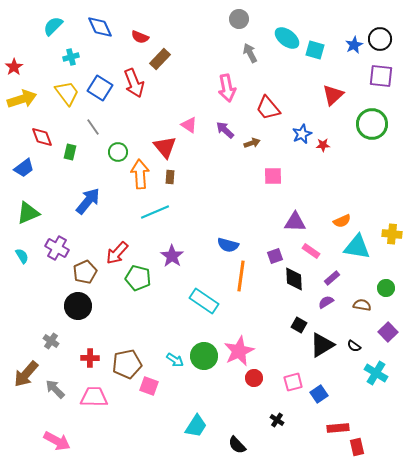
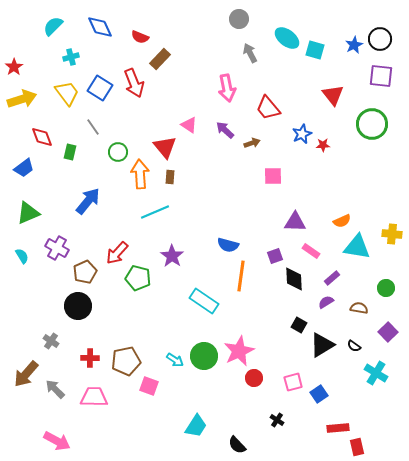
red triangle at (333, 95): rotated 25 degrees counterclockwise
brown semicircle at (362, 305): moved 3 px left, 3 px down
brown pentagon at (127, 364): moved 1 px left, 3 px up
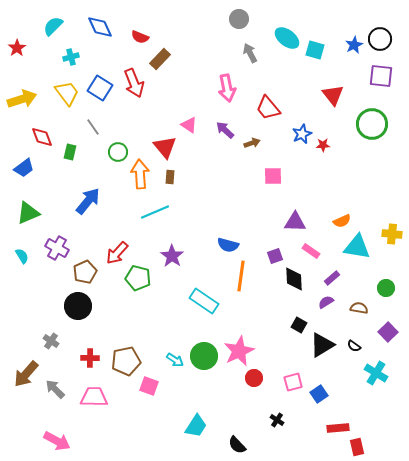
red star at (14, 67): moved 3 px right, 19 px up
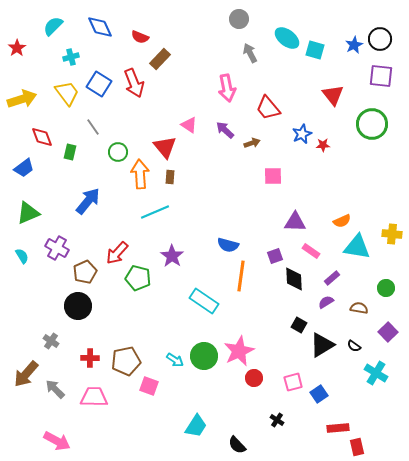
blue square at (100, 88): moved 1 px left, 4 px up
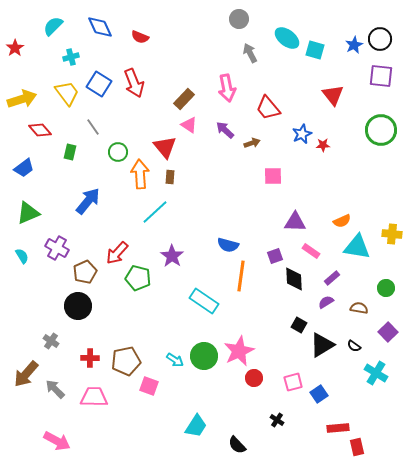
red star at (17, 48): moved 2 px left
brown rectangle at (160, 59): moved 24 px right, 40 px down
green circle at (372, 124): moved 9 px right, 6 px down
red diamond at (42, 137): moved 2 px left, 7 px up; rotated 20 degrees counterclockwise
cyan line at (155, 212): rotated 20 degrees counterclockwise
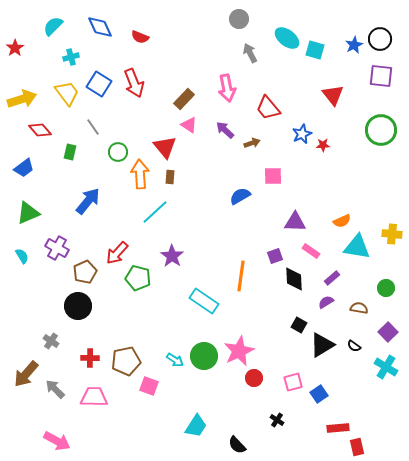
blue semicircle at (228, 245): moved 12 px right, 49 px up; rotated 135 degrees clockwise
cyan cross at (376, 373): moved 10 px right, 6 px up
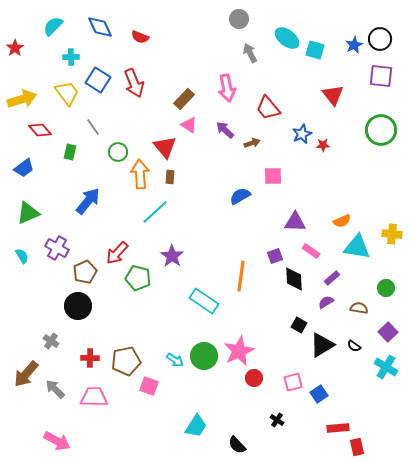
cyan cross at (71, 57): rotated 14 degrees clockwise
blue square at (99, 84): moved 1 px left, 4 px up
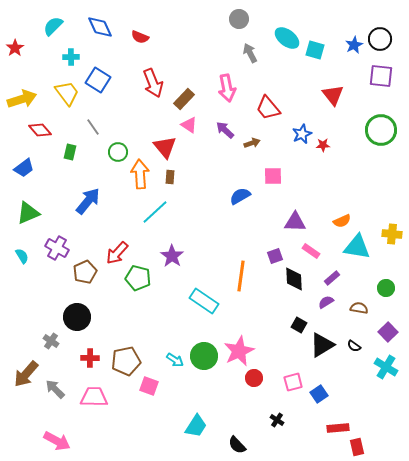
red arrow at (134, 83): moved 19 px right
black circle at (78, 306): moved 1 px left, 11 px down
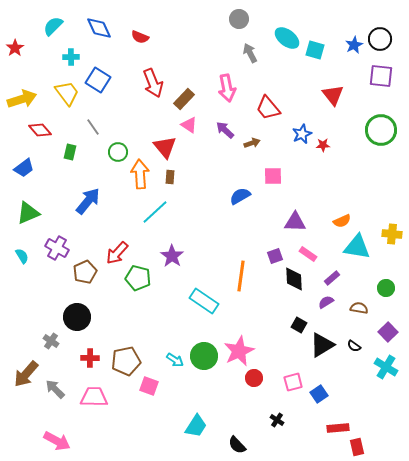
blue diamond at (100, 27): moved 1 px left, 1 px down
pink rectangle at (311, 251): moved 3 px left, 3 px down
